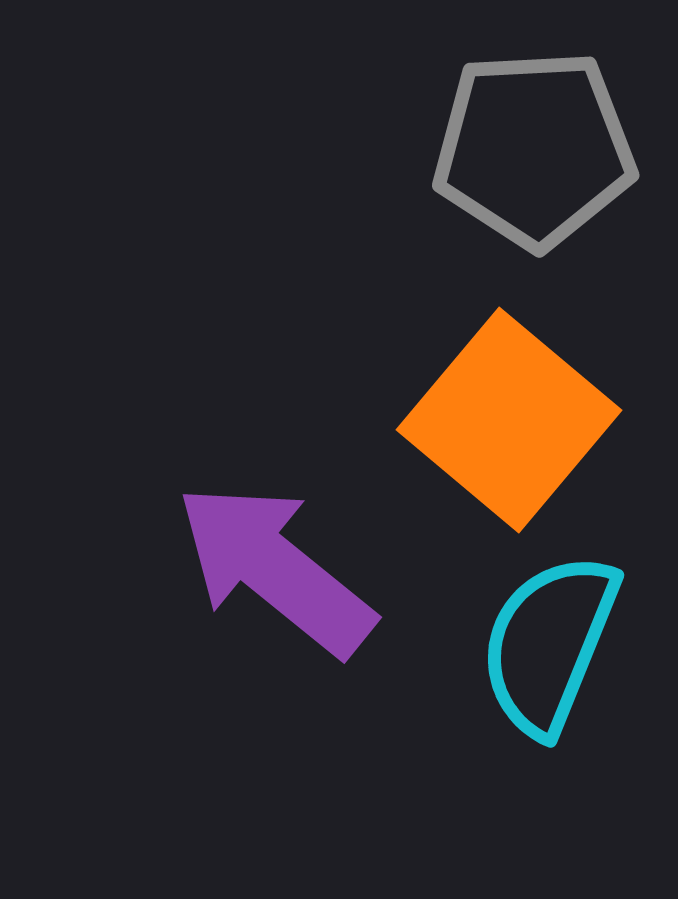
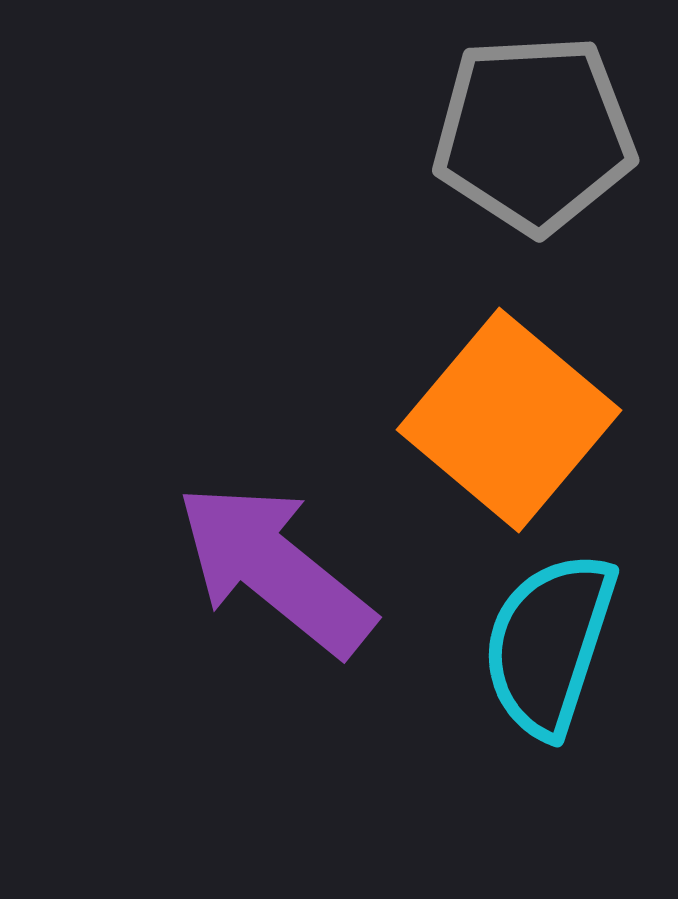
gray pentagon: moved 15 px up
cyan semicircle: rotated 4 degrees counterclockwise
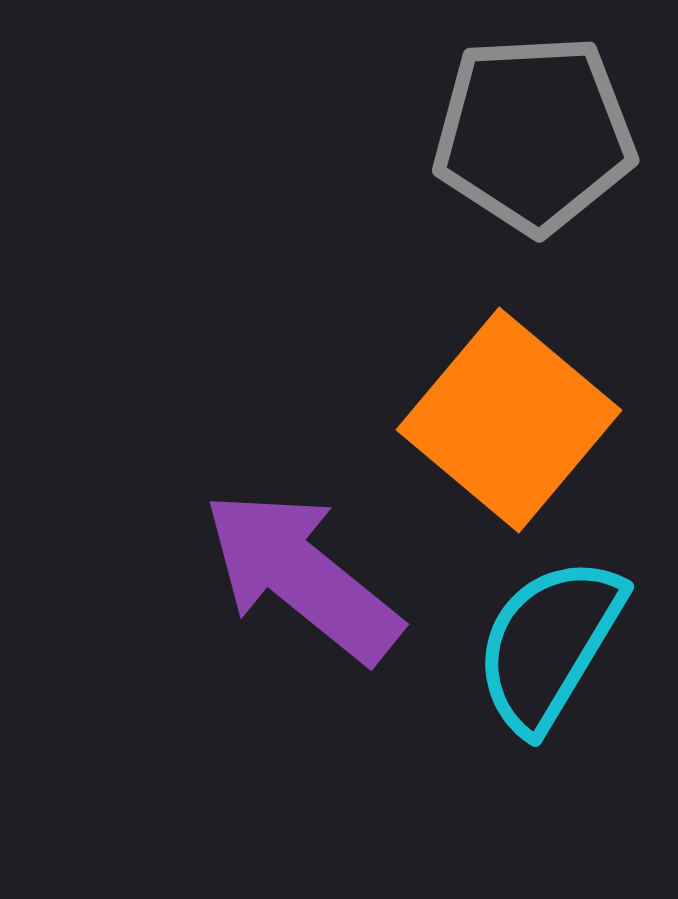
purple arrow: moved 27 px right, 7 px down
cyan semicircle: rotated 13 degrees clockwise
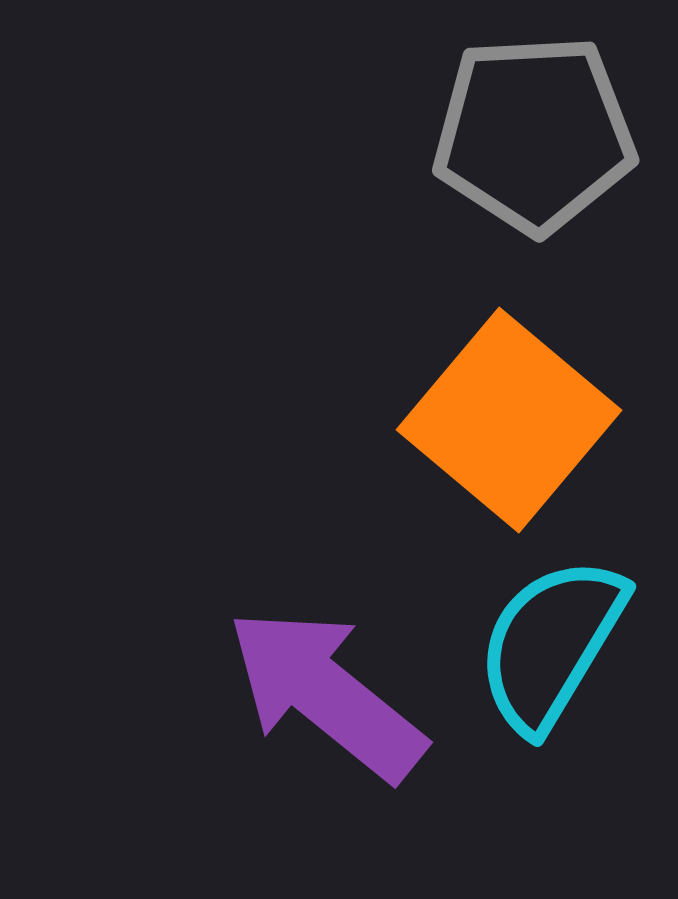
purple arrow: moved 24 px right, 118 px down
cyan semicircle: moved 2 px right
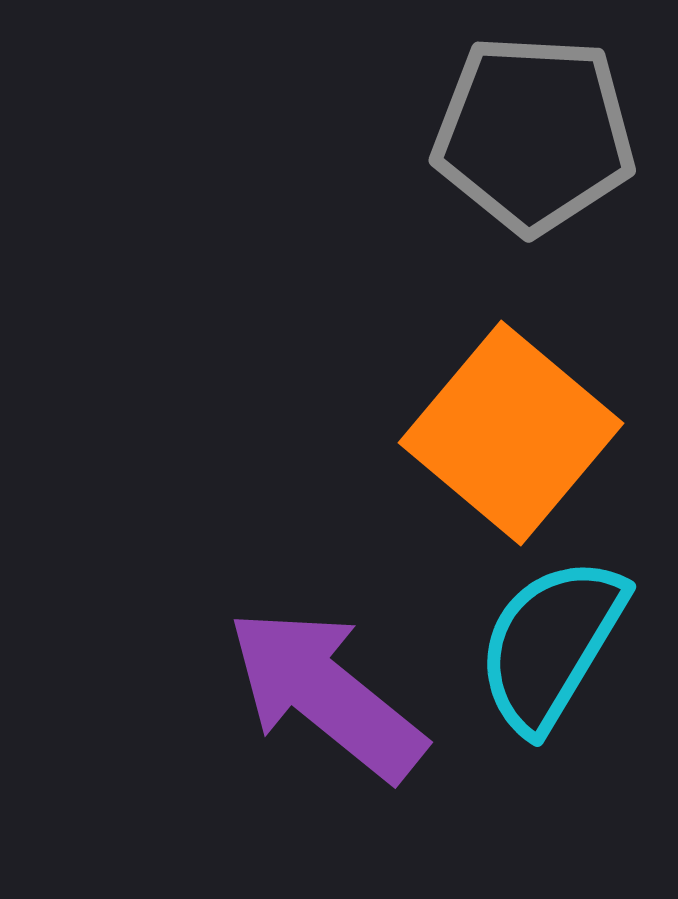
gray pentagon: rotated 6 degrees clockwise
orange square: moved 2 px right, 13 px down
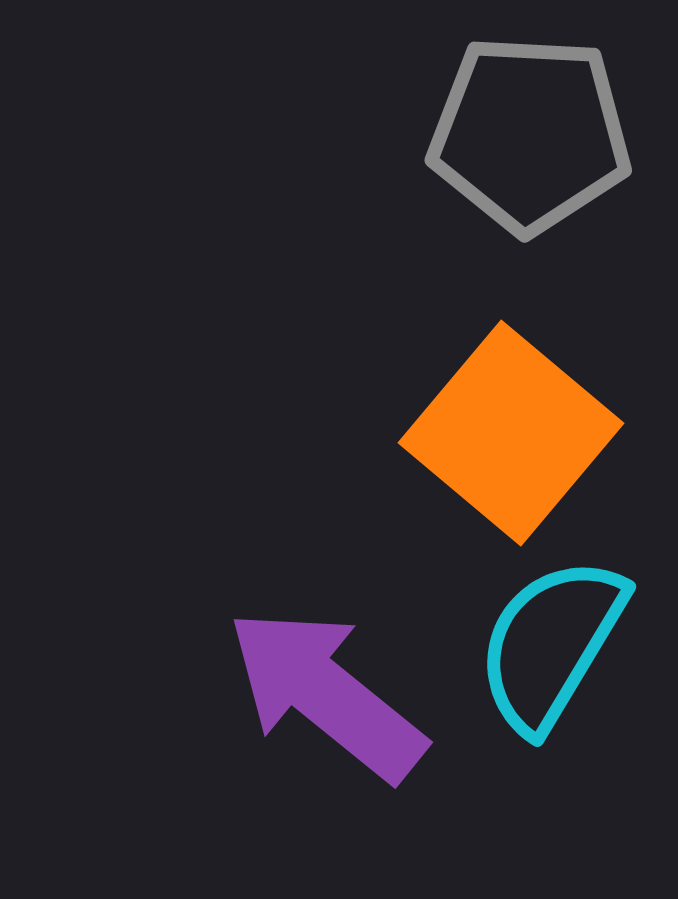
gray pentagon: moved 4 px left
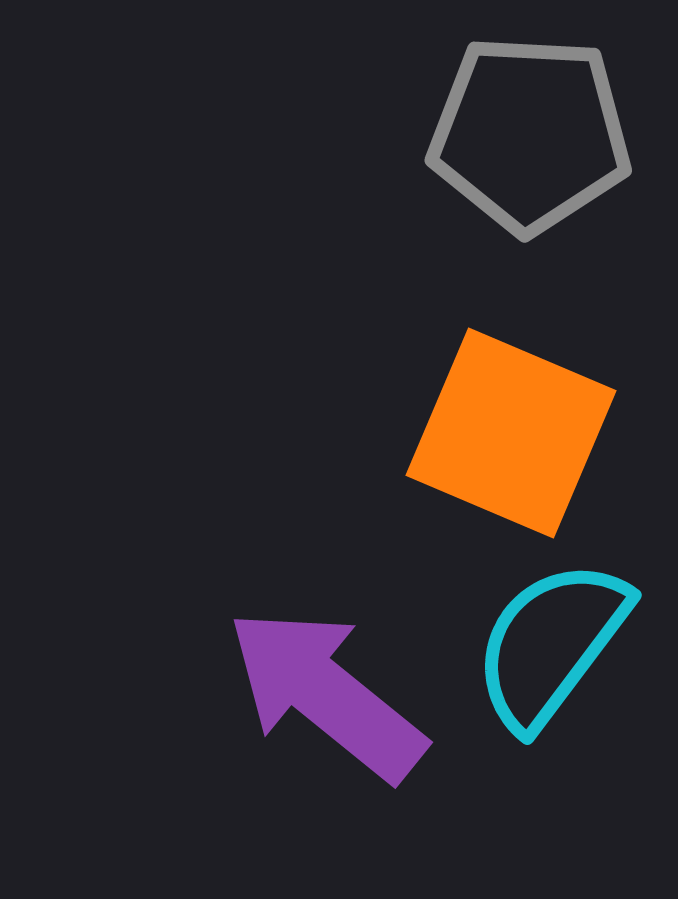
orange square: rotated 17 degrees counterclockwise
cyan semicircle: rotated 6 degrees clockwise
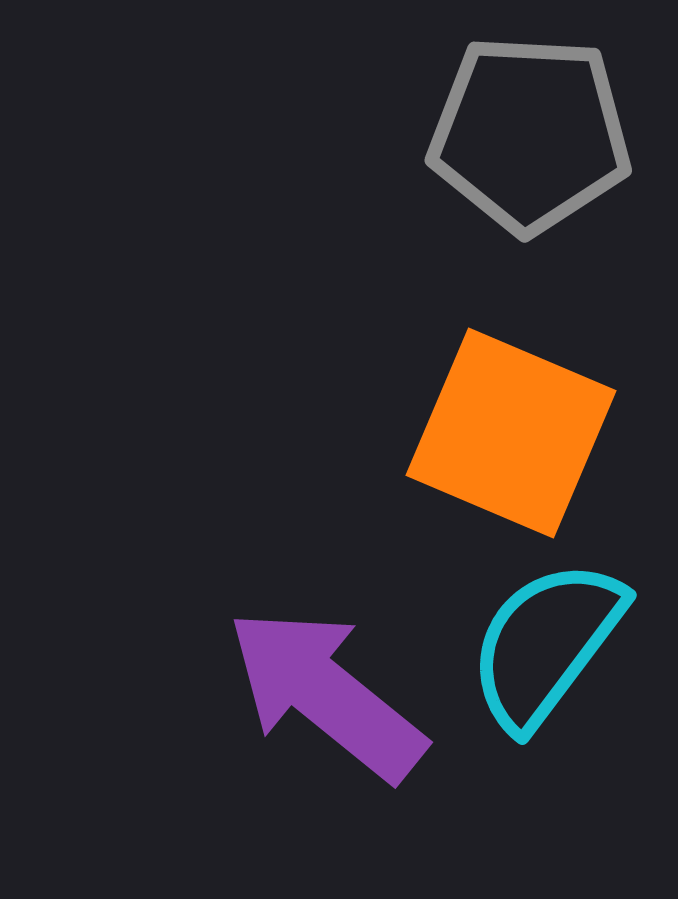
cyan semicircle: moved 5 px left
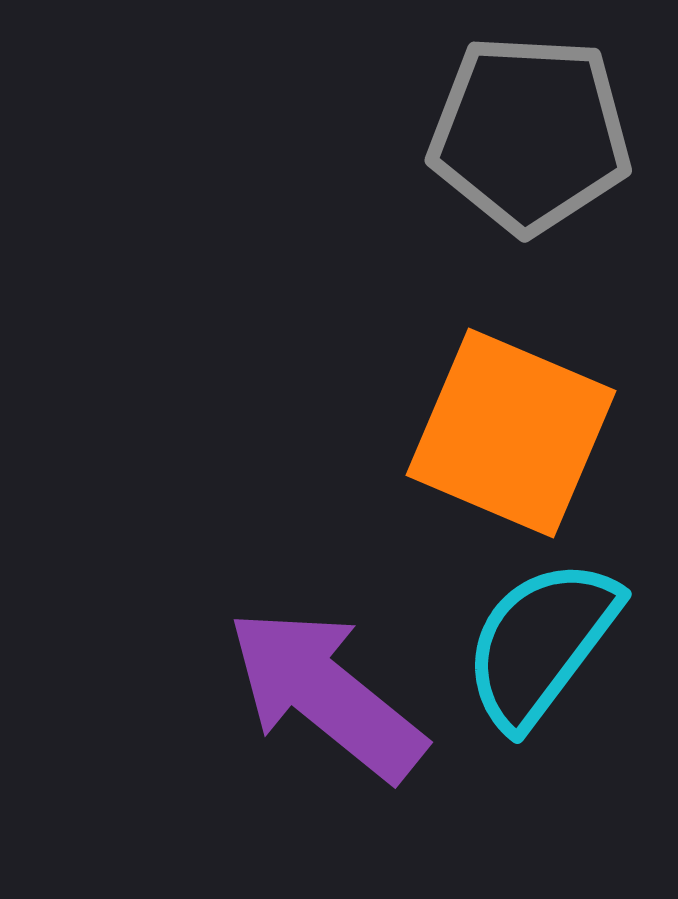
cyan semicircle: moved 5 px left, 1 px up
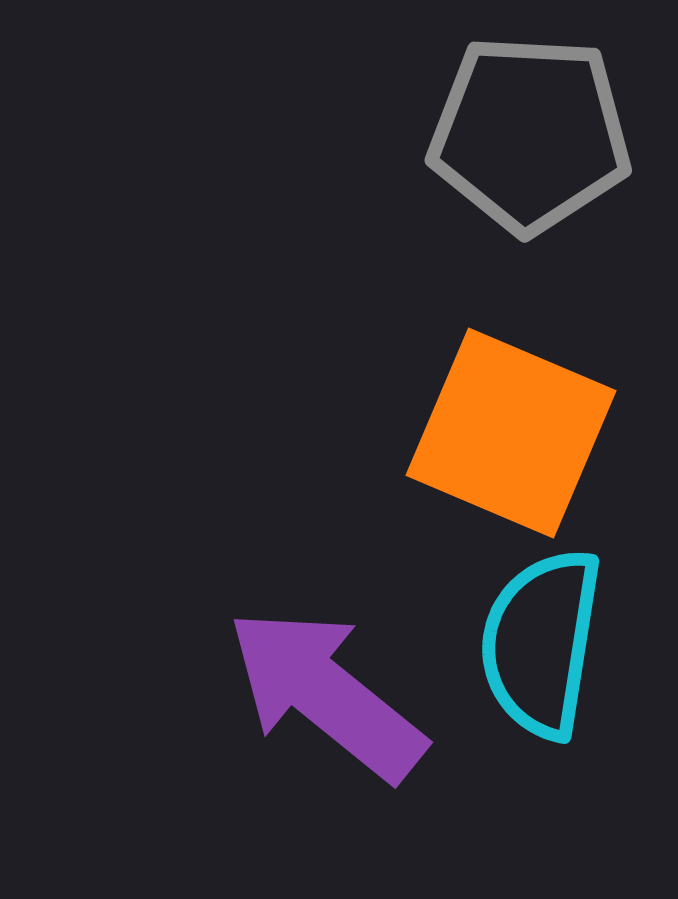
cyan semicircle: rotated 28 degrees counterclockwise
